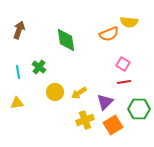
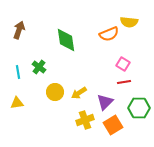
green hexagon: moved 1 px up
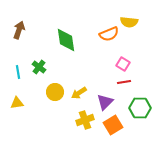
green hexagon: moved 1 px right
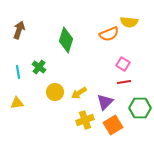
green diamond: rotated 25 degrees clockwise
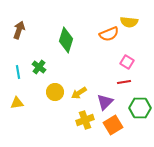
pink square: moved 4 px right, 2 px up
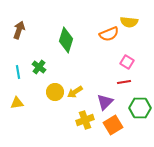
yellow arrow: moved 4 px left, 1 px up
